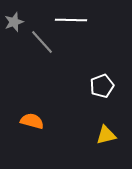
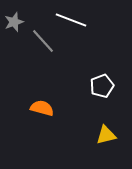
white line: rotated 20 degrees clockwise
gray line: moved 1 px right, 1 px up
orange semicircle: moved 10 px right, 13 px up
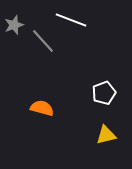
gray star: moved 3 px down
white pentagon: moved 2 px right, 7 px down
